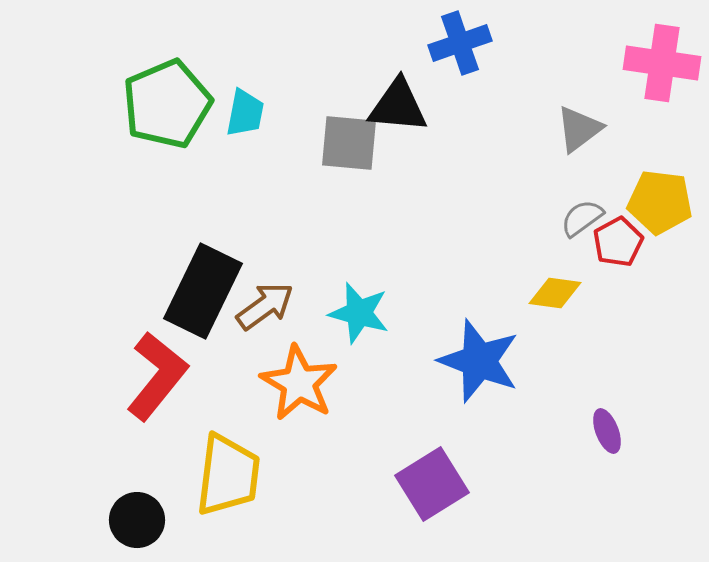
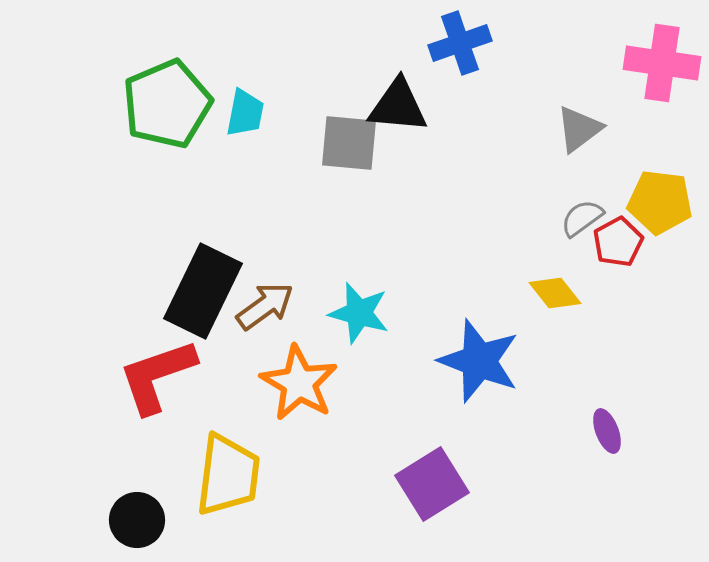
yellow diamond: rotated 44 degrees clockwise
red L-shape: rotated 148 degrees counterclockwise
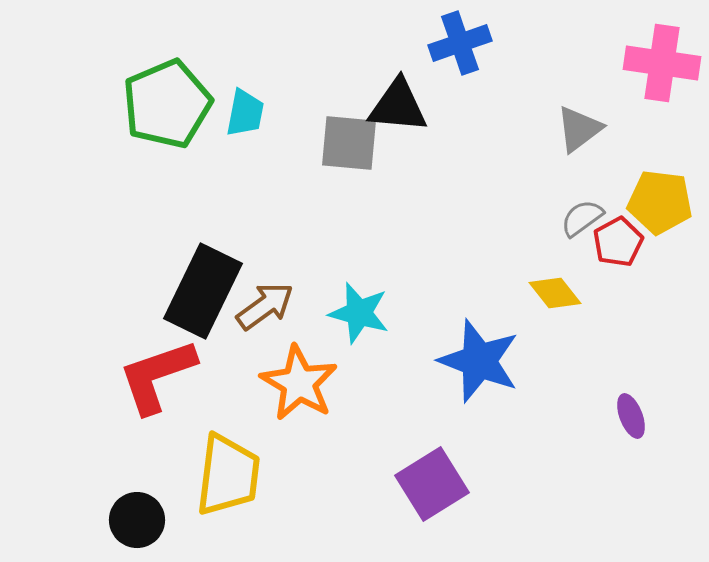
purple ellipse: moved 24 px right, 15 px up
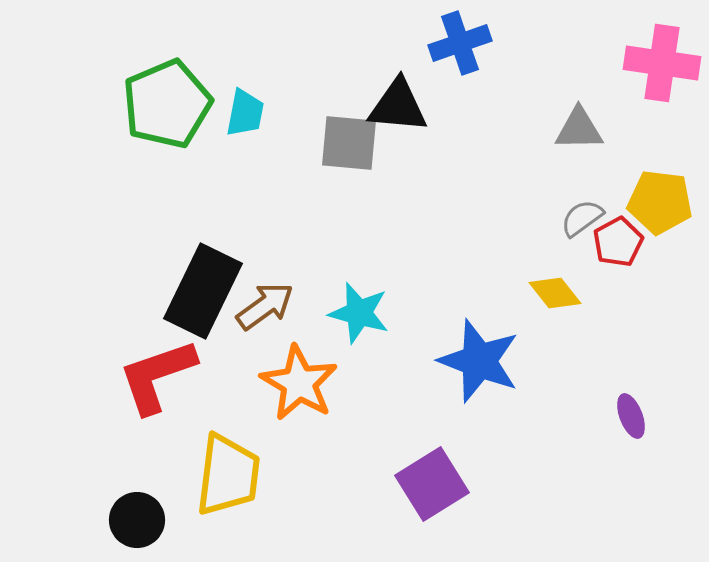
gray triangle: rotated 36 degrees clockwise
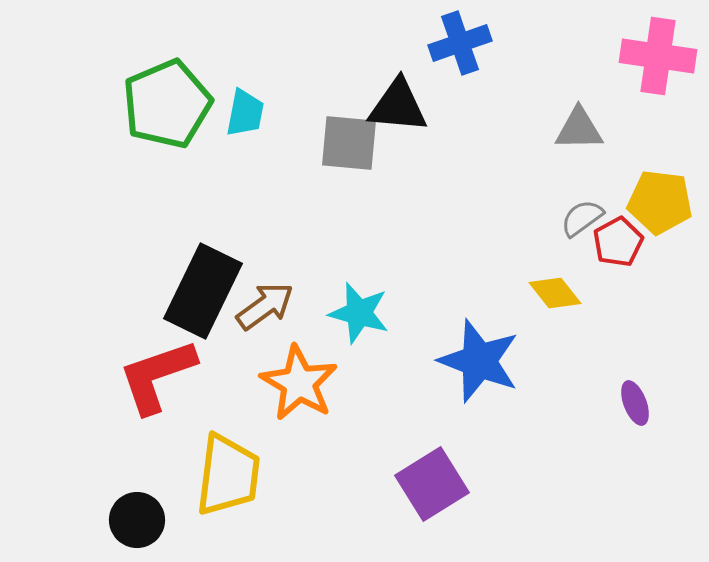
pink cross: moved 4 px left, 7 px up
purple ellipse: moved 4 px right, 13 px up
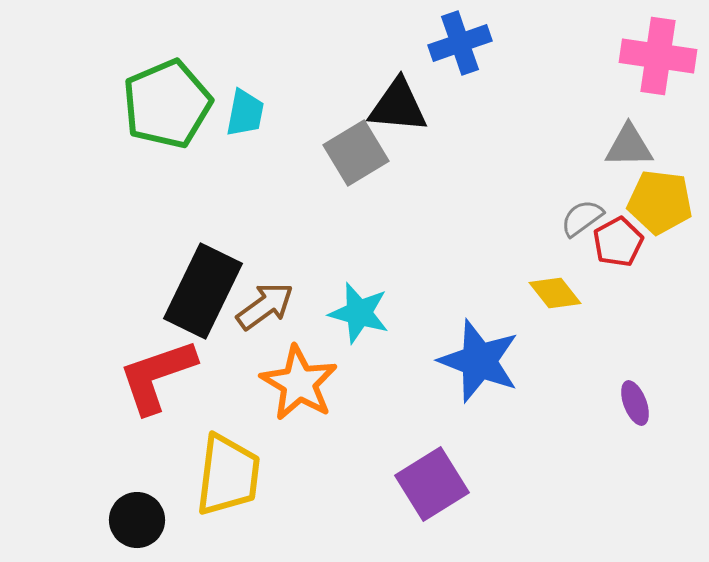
gray triangle: moved 50 px right, 17 px down
gray square: moved 7 px right, 10 px down; rotated 36 degrees counterclockwise
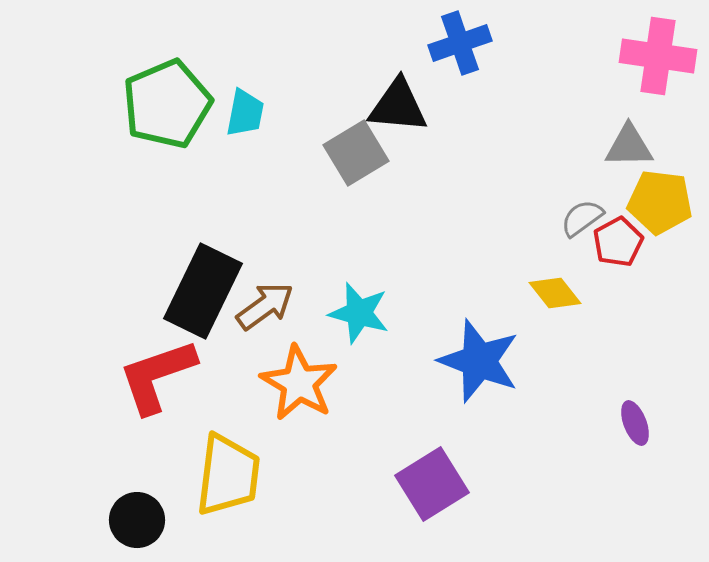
purple ellipse: moved 20 px down
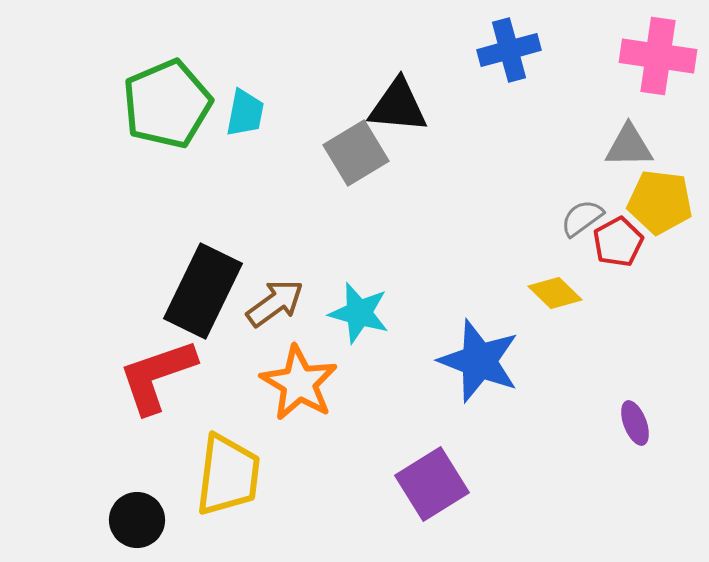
blue cross: moved 49 px right, 7 px down; rotated 4 degrees clockwise
yellow diamond: rotated 8 degrees counterclockwise
brown arrow: moved 10 px right, 3 px up
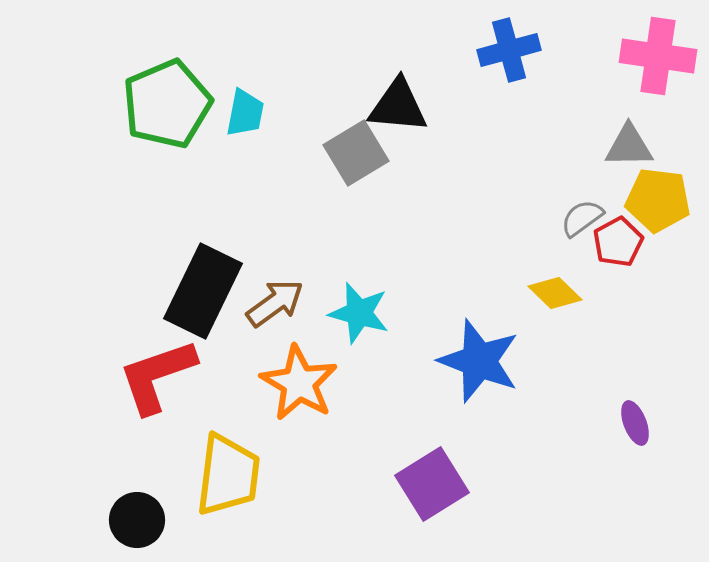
yellow pentagon: moved 2 px left, 2 px up
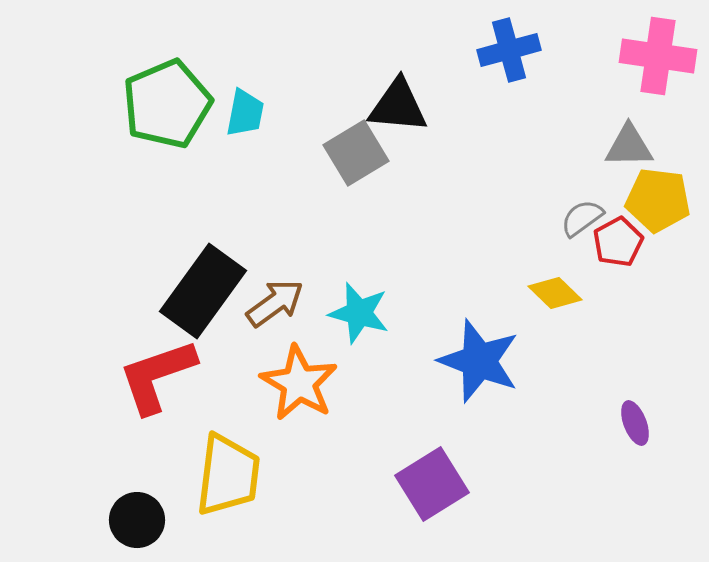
black rectangle: rotated 10 degrees clockwise
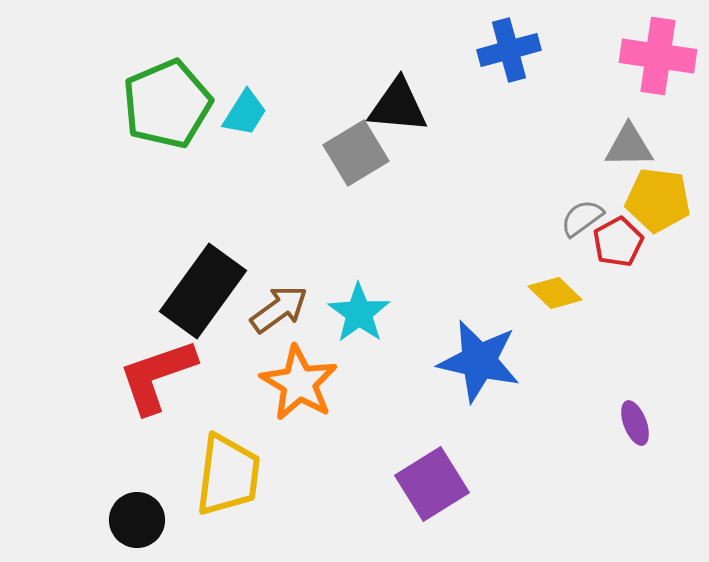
cyan trapezoid: rotated 21 degrees clockwise
brown arrow: moved 4 px right, 6 px down
cyan star: rotated 20 degrees clockwise
blue star: rotated 8 degrees counterclockwise
